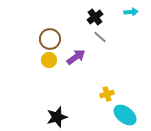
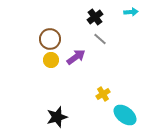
gray line: moved 2 px down
yellow circle: moved 2 px right
yellow cross: moved 4 px left; rotated 16 degrees counterclockwise
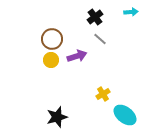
brown circle: moved 2 px right
purple arrow: moved 1 px right, 1 px up; rotated 18 degrees clockwise
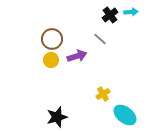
black cross: moved 15 px right, 2 px up
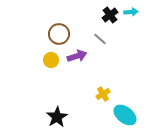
brown circle: moved 7 px right, 5 px up
black star: rotated 15 degrees counterclockwise
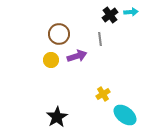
gray line: rotated 40 degrees clockwise
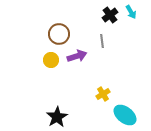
cyan arrow: rotated 64 degrees clockwise
gray line: moved 2 px right, 2 px down
